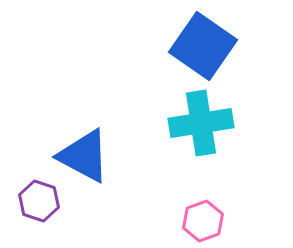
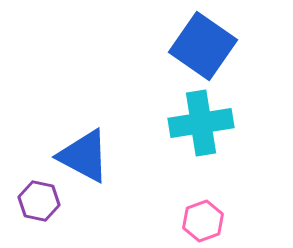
purple hexagon: rotated 6 degrees counterclockwise
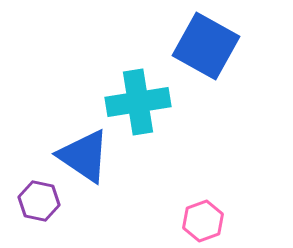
blue square: moved 3 px right; rotated 6 degrees counterclockwise
cyan cross: moved 63 px left, 21 px up
blue triangle: rotated 6 degrees clockwise
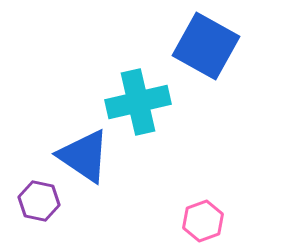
cyan cross: rotated 4 degrees counterclockwise
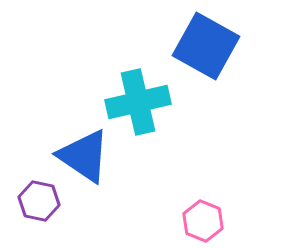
pink hexagon: rotated 18 degrees counterclockwise
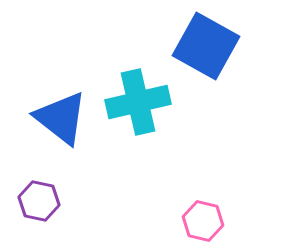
blue triangle: moved 23 px left, 38 px up; rotated 4 degrees clockwise
pink hexagon: rotated 9 degrees counterclockwise
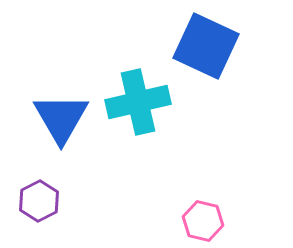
blue square: rotated 4 degrees counterclockwise
blue triangle: rotated 22 degrees clockwise
purple hexagon: rotated 21 degrees clockwise
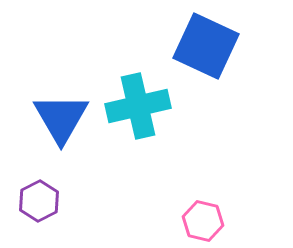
cyan cross: moved 4 px down
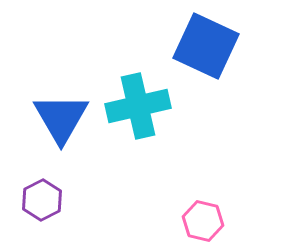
purple hexagon: moved 3 px right, 1 px up
